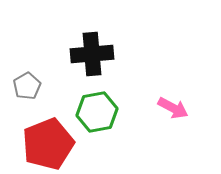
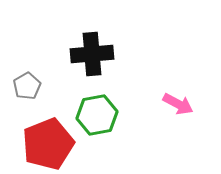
pink arrow: moved 5 px right, 4 px up
green hexagon: moved 3 px down
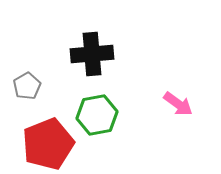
pink arrow: rotated 8 degrees clockwise
